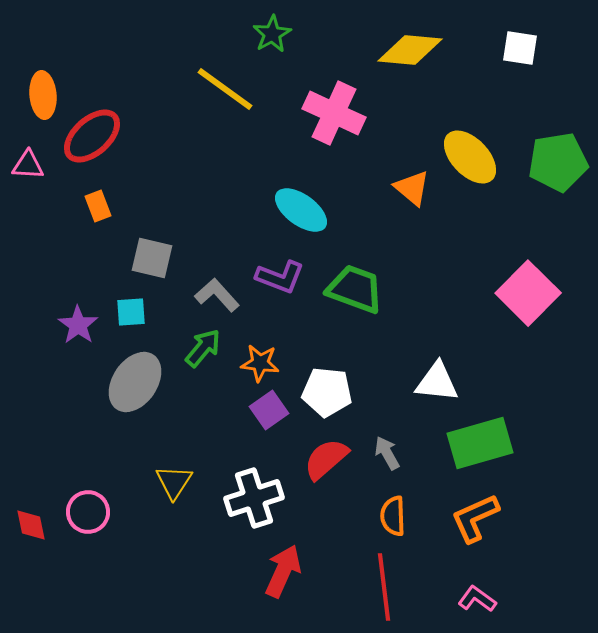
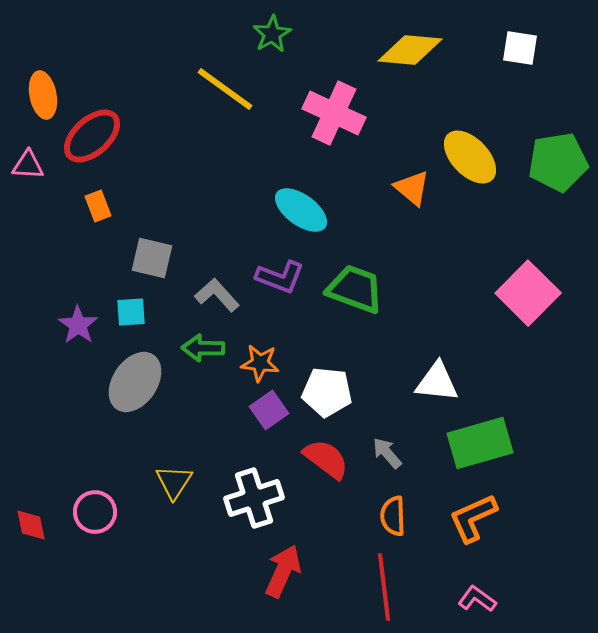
orange ellipse: rotated 6 degrees counterclockwise
green arrow: rotated 129 degrees counterclockwise
gray arrow: rotated 12 degrees counterclockwise
red semicircle: rotated 78 degrees clockwise
pink circle: moved 7 px right
orange L-shape: moved 2 px left
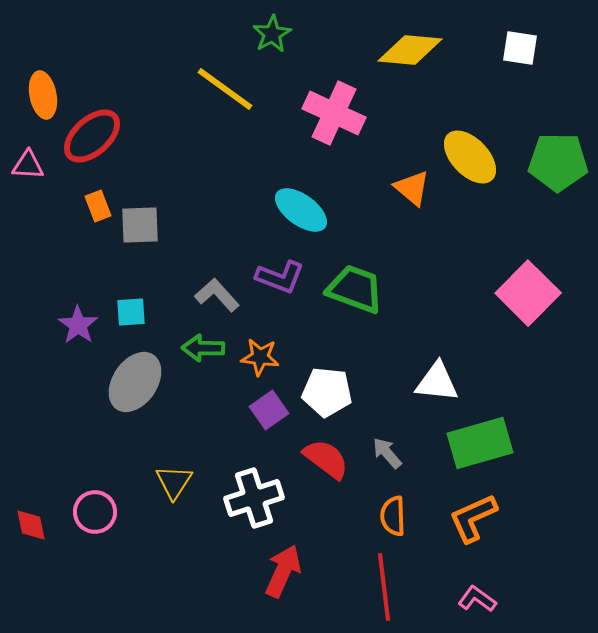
green pentagon: rotated 10 degrees clockwise
gray square: moved 12 px left, 33 px up; rotated 15 degrees counterclockwise
orange star: moved 6 px up
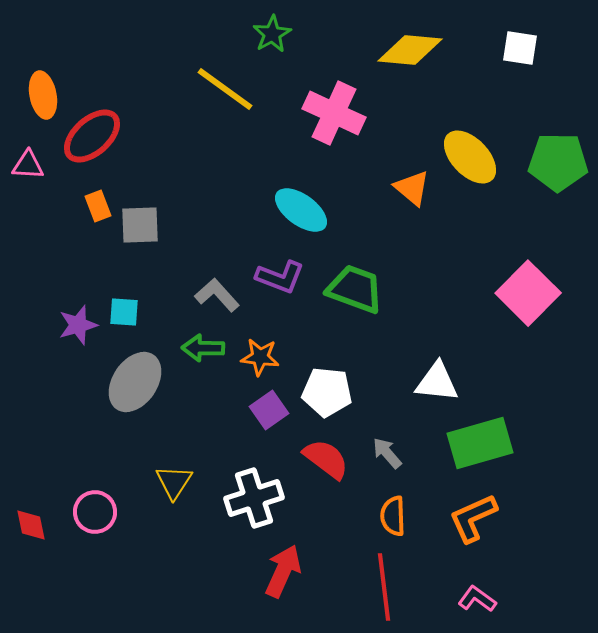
cyan square: moved 7 px left; rotated 8 degrees clockwise
purple star: rotated 21 degrees clockwise
